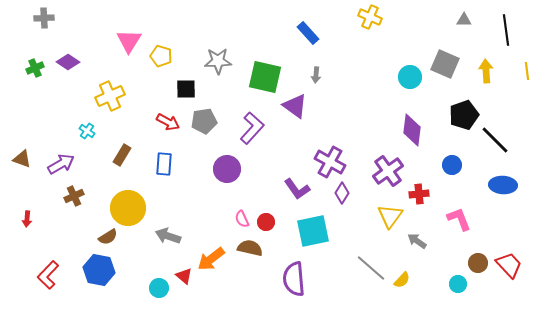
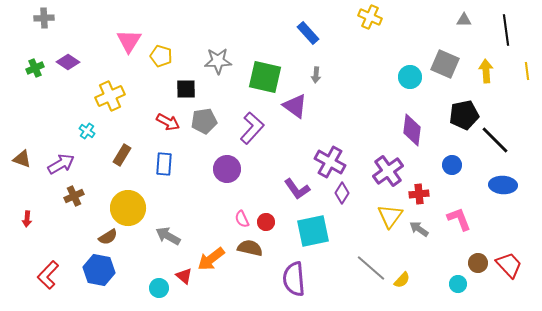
black pentagon at (464, 115): rotated 8 degrees clockwise
gray arrow at (168, 236): rotated 10 degrees clockwise
gray arrow at (417, 241): moved 2 px right, 12 px up
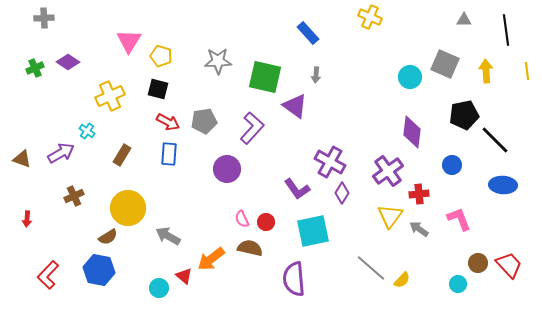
black square at (186, 89): moved 28 px left; rotated 15 degrees clockwise
purple diamond at (412, 130): moved 2 px down
purple arrow at (61, 164): moved 11 px up
blue rectangle at (164, 164): moved 5 px right, 10 px up
